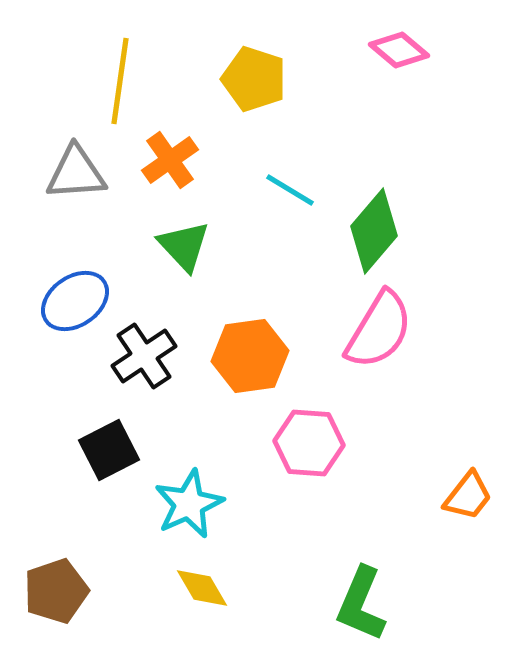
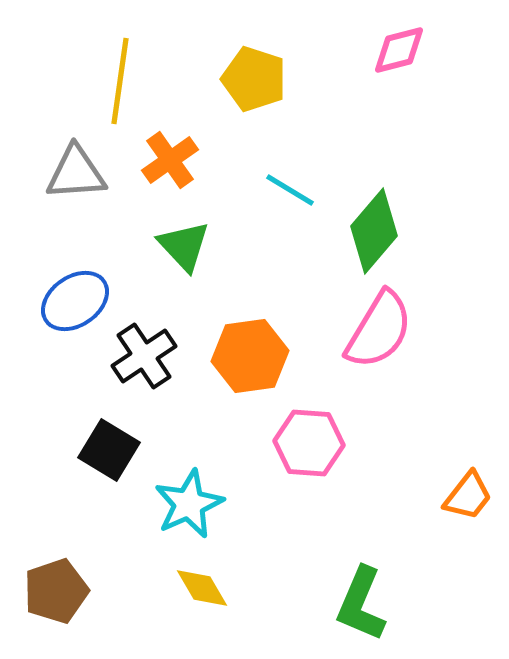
pink diamond: rotated 54 degrees counterclockwise
black square: rotated 32 degrees counterclockwise
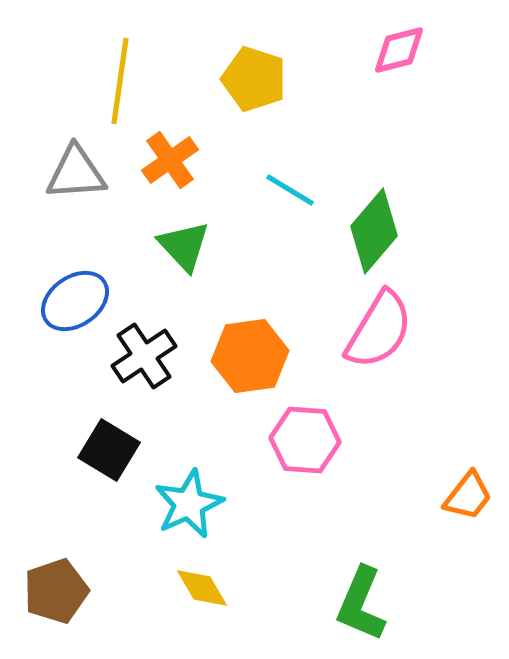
pink hexagon: moved 4 px left, 3 px up
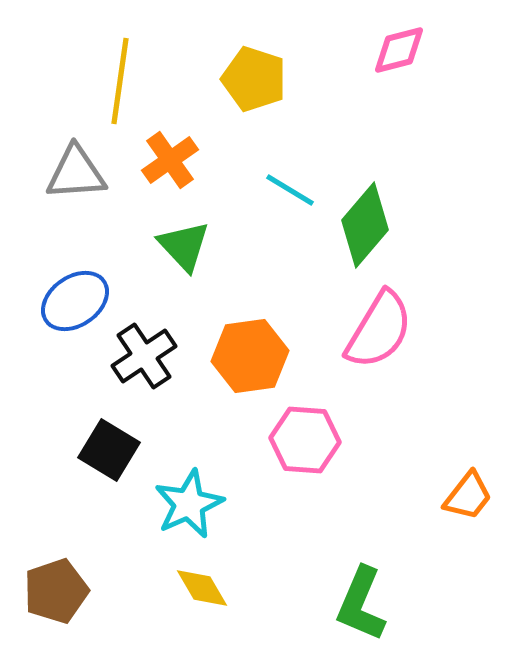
green diamond: moved 9 px left, 6 px up
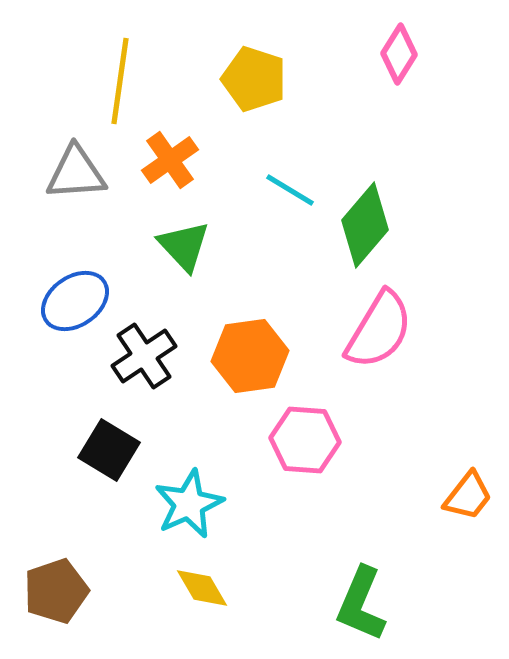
pink diamond: moved 4 px down; rotated 44 degrees counterclockwise
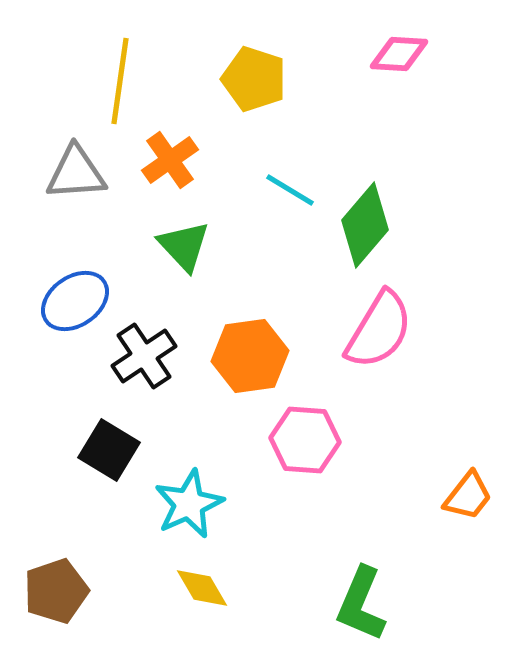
pink diamond: rotated 62 degrees clockwise
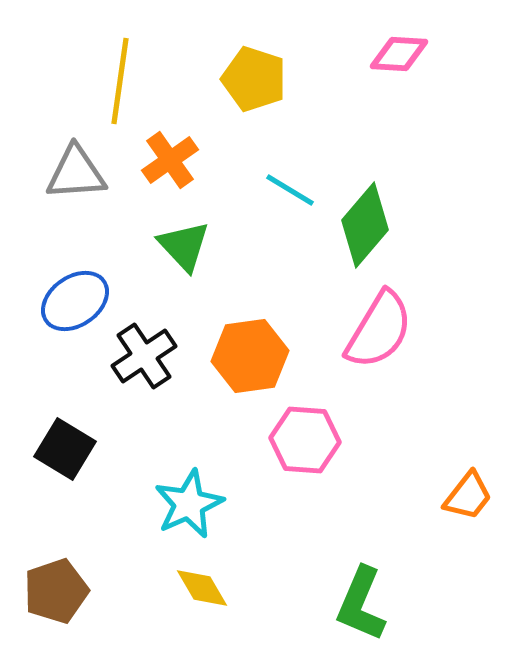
black square: moved 44 px left, 1 px up
